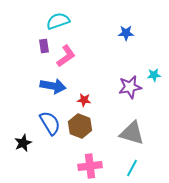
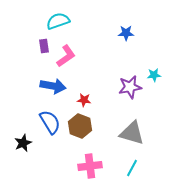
blue semicircle: moved 1 px up
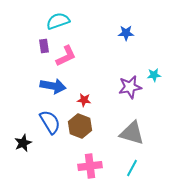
pink L-shape: rotated 10 degrees clockwise
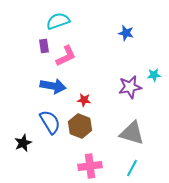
blue star: rotated 14 degrees clockwise
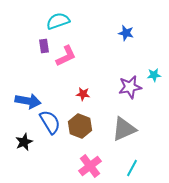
blue arrow: moved 25 px left, 15 px down
red star: moved 1 px left, 6 px up
gray triangle: moved 8 px left, 4 px up; rotated 40 degrees counterclockwise
black star: moved 1 px right, 1 px up
pink cross: rotated 30 degrees counterclockwise
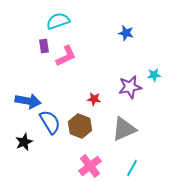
red star: moved 11 px right, 5 px down
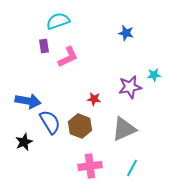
pink L-shape: moved 2 px right, 1 px down
pink cross: rotated 30 degrees clockwise
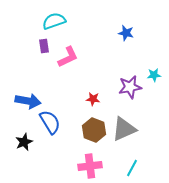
cyan semicircle: moved 4 px left
red star: moved 1 px left
brown hexagon: moved 14 px right, 4 px down
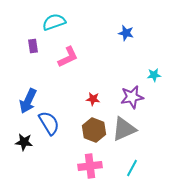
cyan semicircle: moved 1 px down
purple rectangle: moved 11 px left
purple star: moved 2 px right, 10 px down
blue arrow: rotated 105 degrees clockwise
blue semicircle: moved 1 px left, 1 px down
black star: rotated 30 degrees clockwise
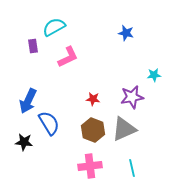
cyan semicircle: moved 5 px down; rotated 10 degrees counterclockwise
brown hexagon: moved 1 px left
cyan line: rotated 42 degrees counterclockwise
